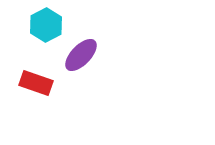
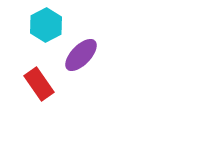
red rectangle: moved 3 px right, 1 px down; rotated 36 degrees clockwise
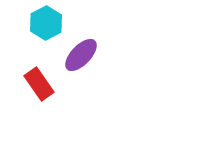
cyan hexagon: moved 2 px up
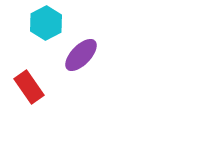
red rectangle: moved 10 px left, 3 px down
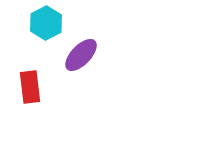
red rectangle: moved 1 px right; rotated 28 degrees clockwise
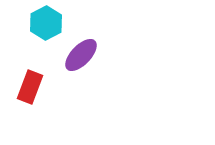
red rectangle: rotated 28 degrees clockwise
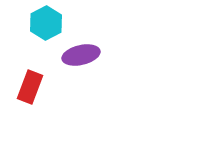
purple ellipse: rotated 33 degrees clockwise
